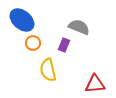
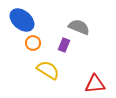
yellow semicircle: rotated 135 degrees clockwise
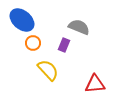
yellow semicircle: rotated 15 degrees clockwise
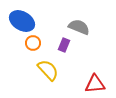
blue ellipse: moved 1 px down; rotated 10 degrees counterclockwise
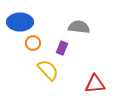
blue ellipse: moved 2 px left, 1 px down; rotated 30 degrees counterclockwise
gray semicircle: rotated 15 degrees counterclockwise
purple rectangle: moved 2 px left, 3 px down
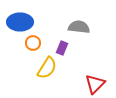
yellow semicircle: moved 1 px left, 2 px up; rotated 75 degrees clockwise
red triangle: rotated 40 degrees counterclockwise
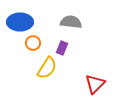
gray semicircle: moved 8 px left, 5 px up
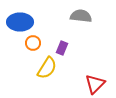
gray semicircle: moved 10 px right, 6 px up
